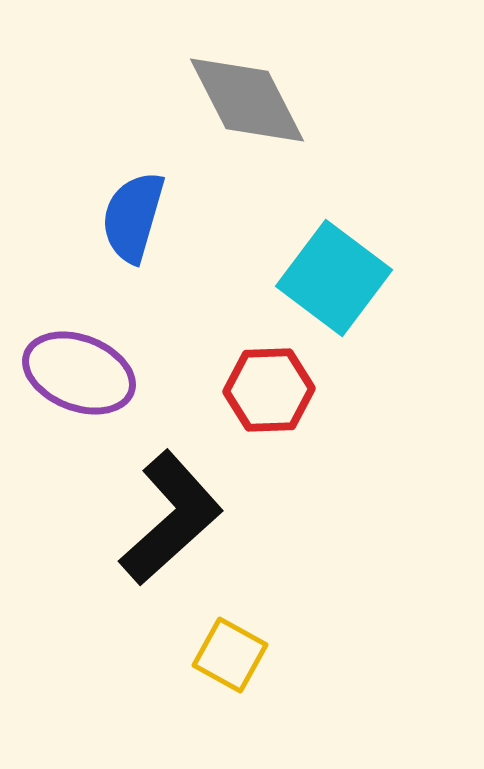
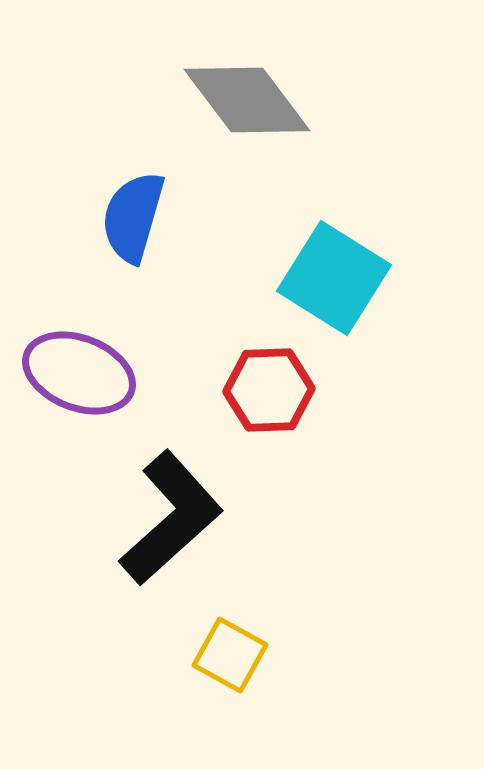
gray diamond: rotated 10 degrees counterclockwise
cyan square: rotated 5 degrees counterclockwise
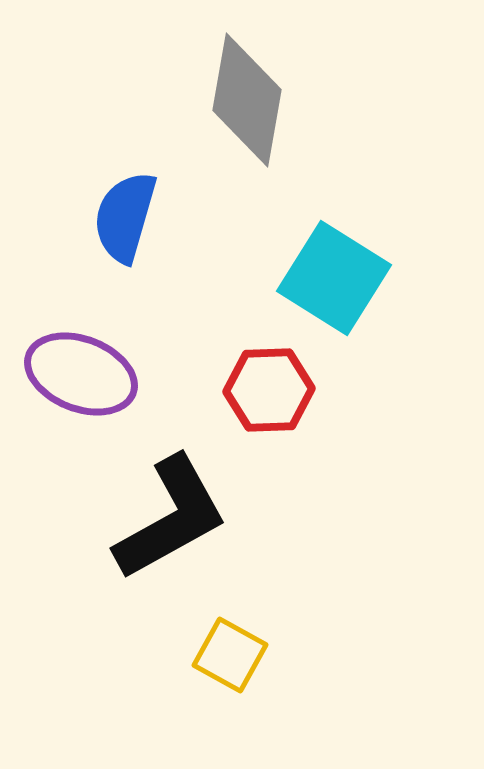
gray diamond: rotated 47 degrees clockwise
blue semicircle: moved 8 px left
purple ellipse: moved 2 px right, 1 px down
black L-shape: rotated 13 degrees clockwise
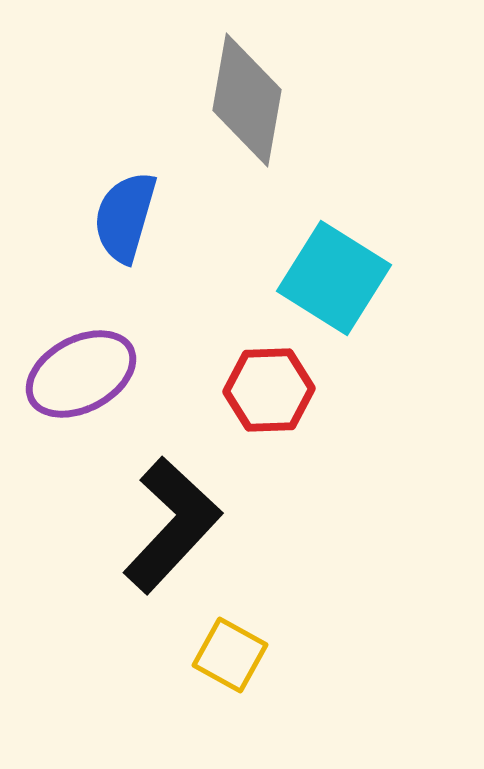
purple ellipse: rotated 49 degrees counterclockwise
black L-shape: moved 1 px right, 7 px down; rotated 18 degrees counterclockwise
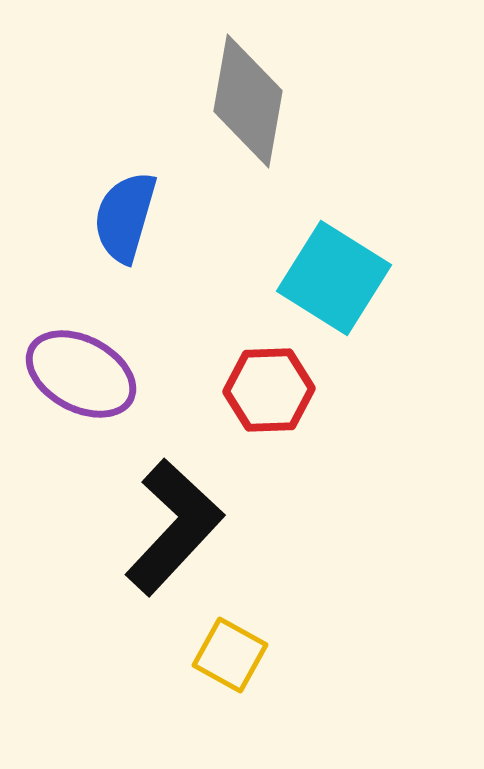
gray diamond: moved 1 px right, 1 px down
purple ellipse: rotated 56 degrees clockwise
black L-shape: moved 2 px right, 2 px down
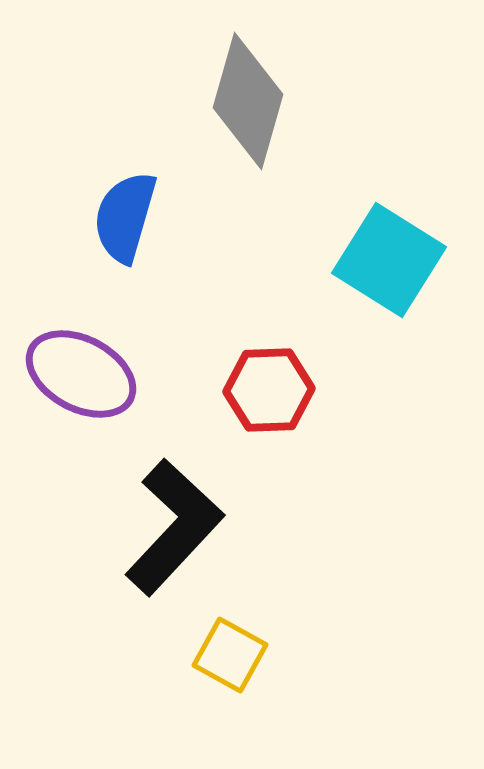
gray diamond: rotated 6 degrees clockwise
cyan square: moved 55 px right, 18 px up
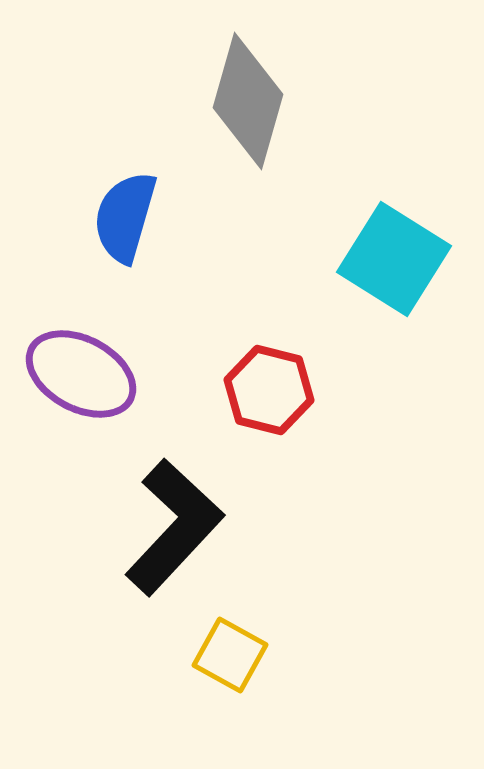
cyan square: moved 5 px right, 1 px up
red hexagon: rotated 16 degrees clockwise
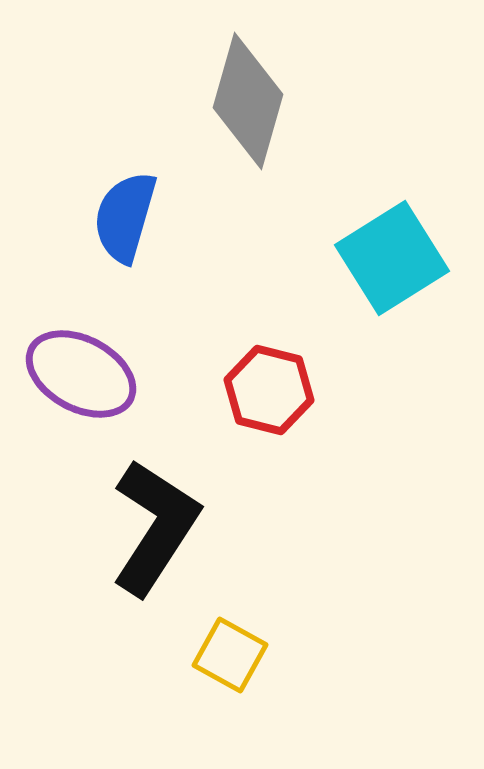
cyan square: moved 2 px left, 1 px up; rotated 26 degrees clockwise
black L-shape: moved 19 px left; rotated 10 degrees counterclockwise
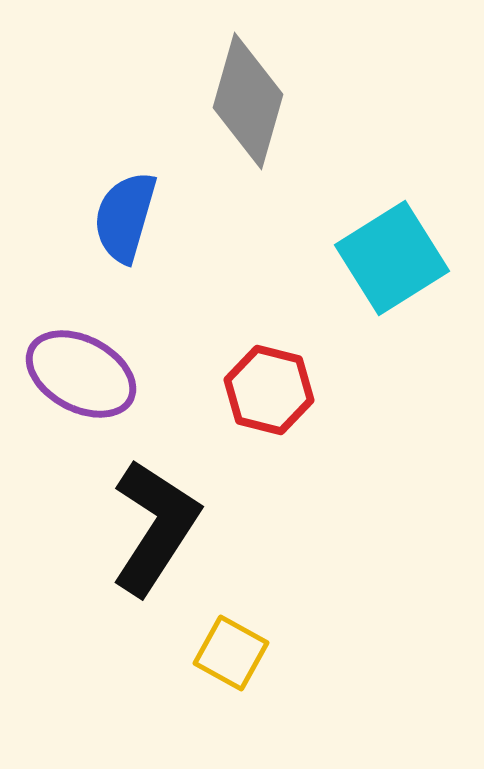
yellow square: moved 1 px right, 2 px up
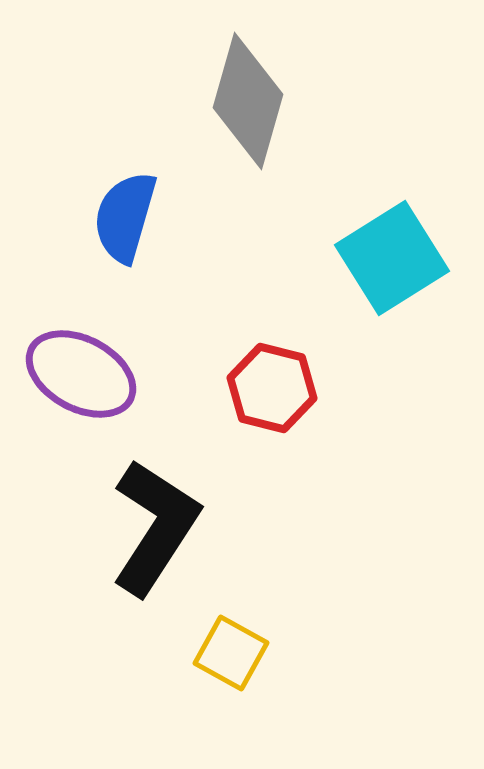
red hexagon: moved 3 px right, 2 px up
